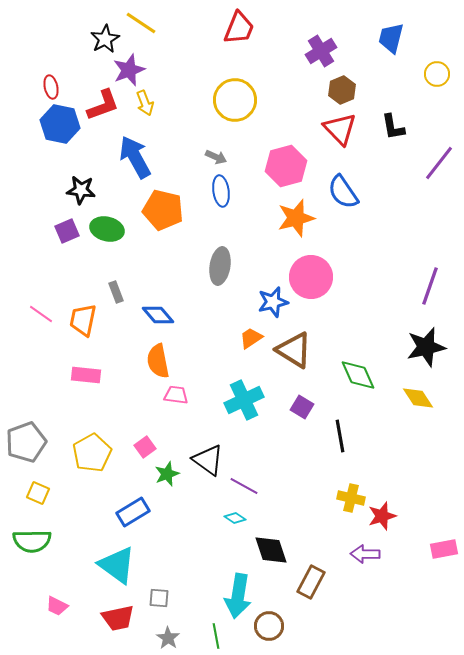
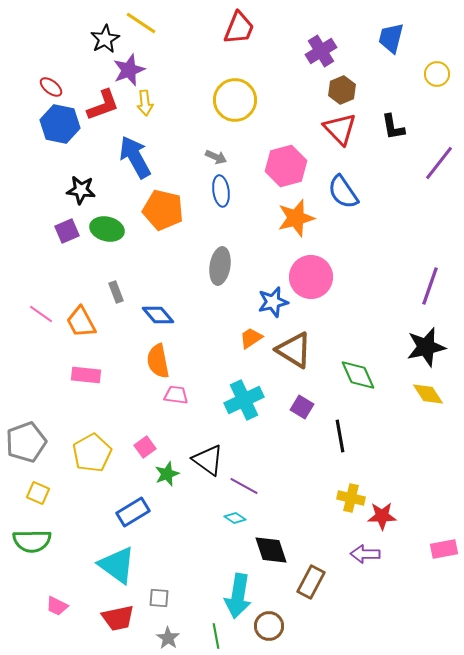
red ellipse at (51, 87): rotated 40 degrees counterclockwise
yellow arrow at (145, 103): rotated 15 degrees clockwise
orange trapezoid at (83, 320): moved 2 px left, 2 px down; rotated 40 degrees counterclockwise
yellow diamond at (418, 398): moved 10 px right, 4 px up
red star at (382, 516): rotated 16 degrees clockwise
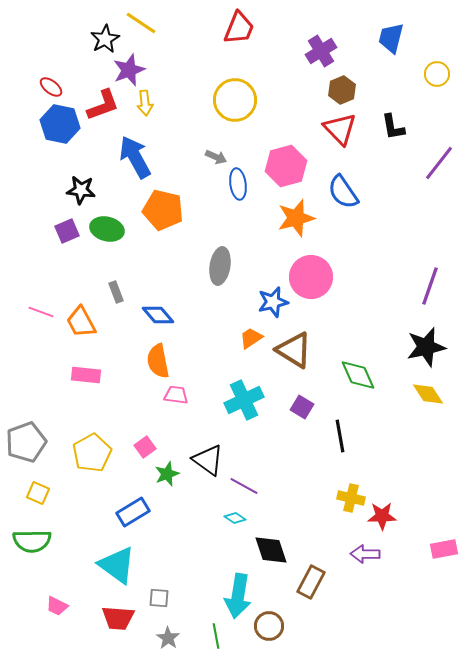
blue ellipse at (221, 191): moved 17 px right, 7 px up
pink line at (41, 314): moved 2 px up; rotated 15 degrees counterclockwise
red trapezoid at (118, 618): rotated 16 degrees clockwise
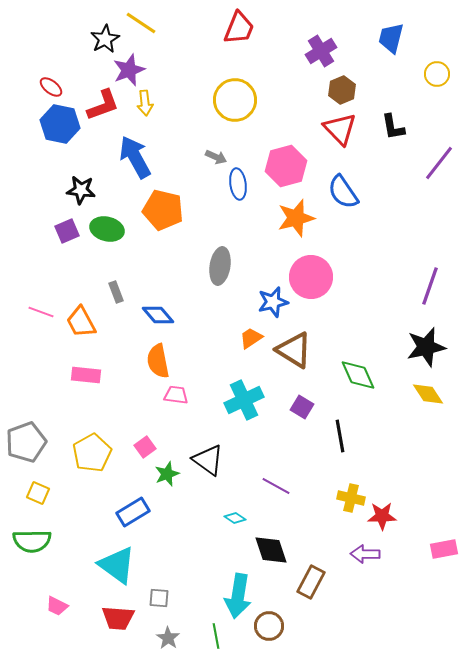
purple line at (244, 486): moved 32 px right
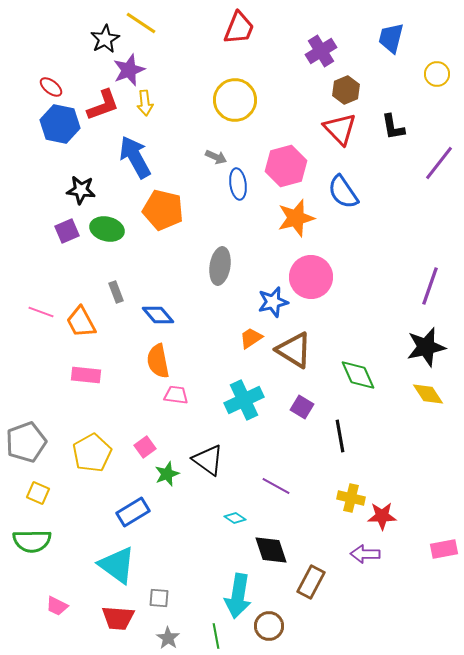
brown hexagon at (342, 90): moved 4 px right
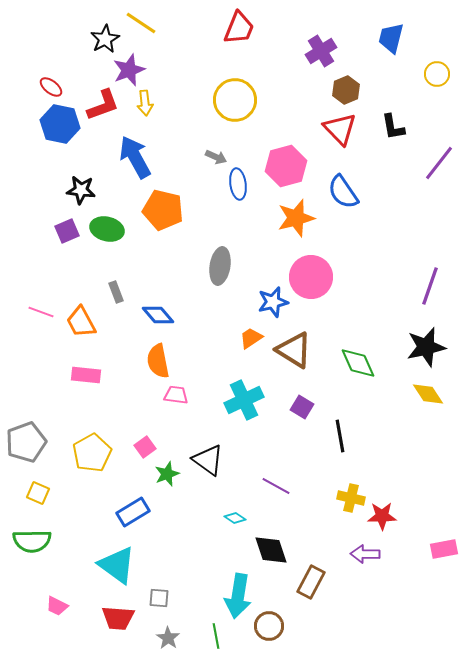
green diamond at (358, 375): moved 12 px up
